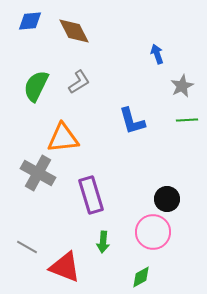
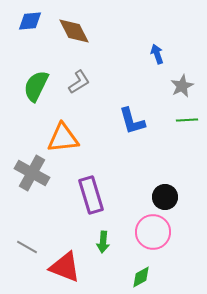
gray cross: moved 6 px left
black circle: moved 2 px left, 2 px up
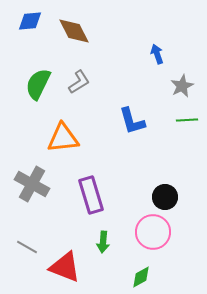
green semicircle: moved 2 px right, 2 px up
gray cross: moved 11 px down
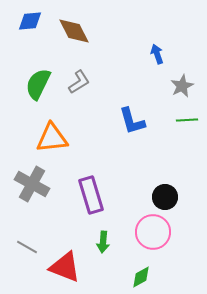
orange triangle: moved 11 px left
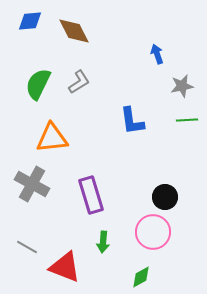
gray star: rotated 15 degrees clockwise
blue L-shape: rotated 8 degrees clockwise
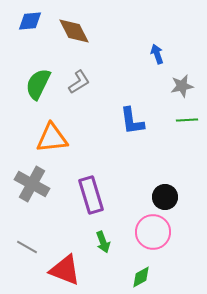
green arrow: rotated 25 degrees counterclockwise
red triangle: moved 3 px down
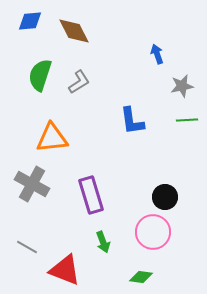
green semicircle: moved 2 px right, 9 px up; rotated 8 degrees counterclockwise
green diamond: rotated 35 degrees clockwise
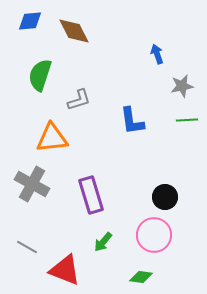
gray L-shape: moved 18 px down; rotated 15 degrees clockwise
pink circle: moved 1 px right, 3 px down
green arrow: rotated 60 degrees clockwise
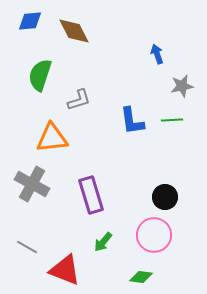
green line: moved 15 px left
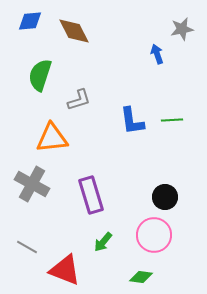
gray star: moved 57 px up
